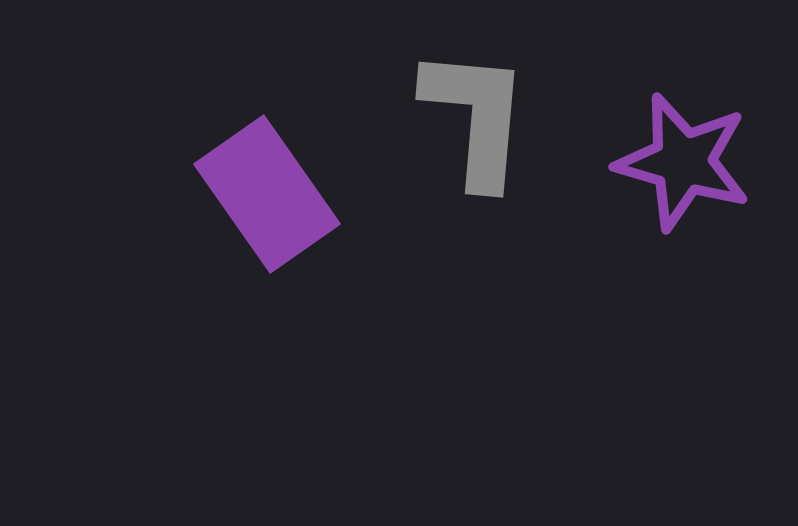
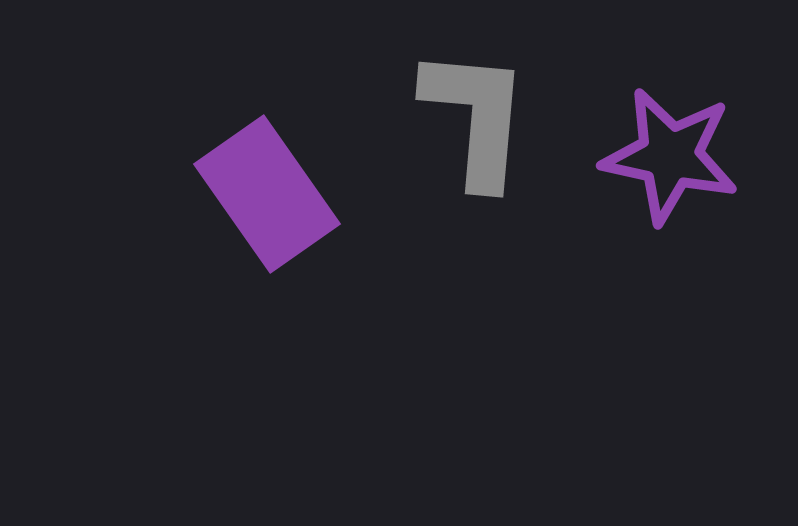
purple star: moved 13 px left, 6 px up; rotated 4 degrees counterclockwise
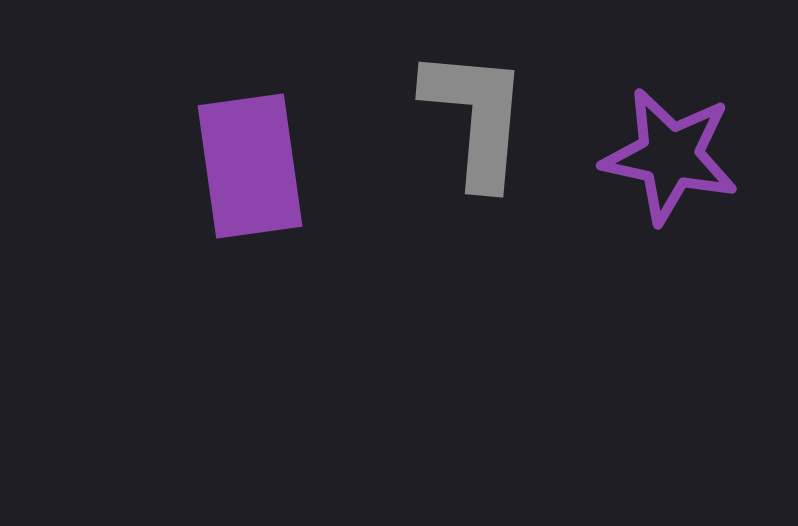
purple rectangle: moved 17 px left, 28 px up; rotated 27 degrees clockwise
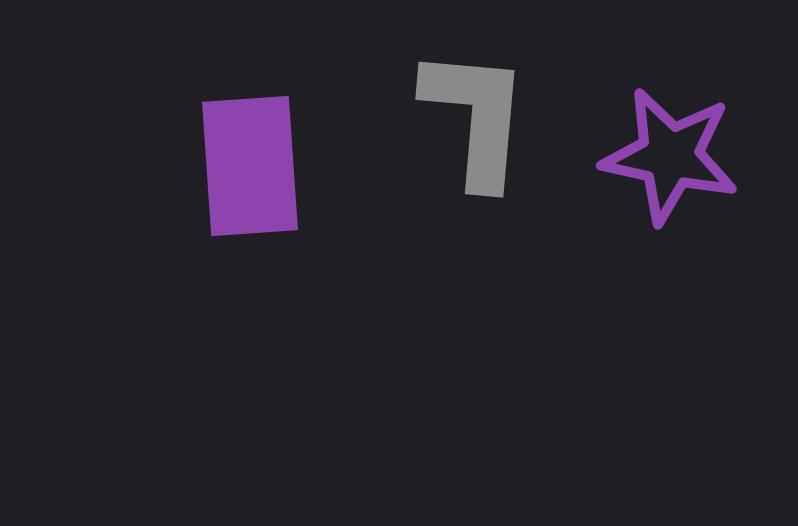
purple rectangle: rotated 4 degrees clockwise
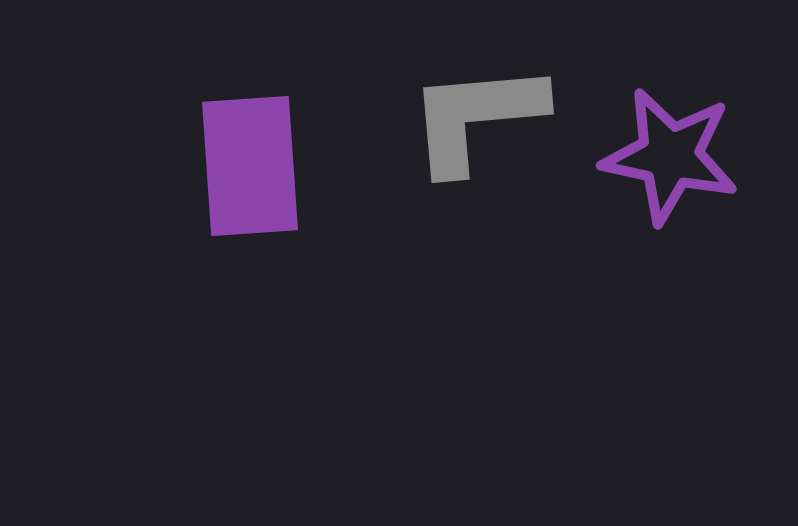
gray L-shape: rotated 100 degrees counterclockwise
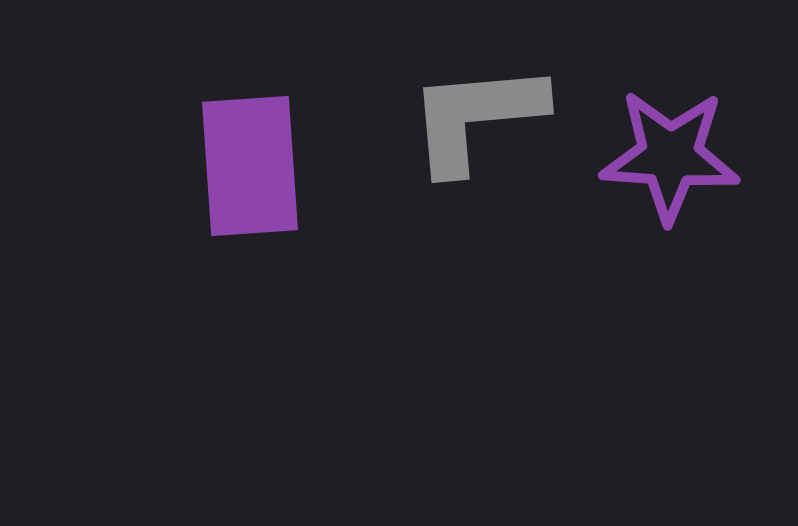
purple star: rotated 8 degrees counterclockwise
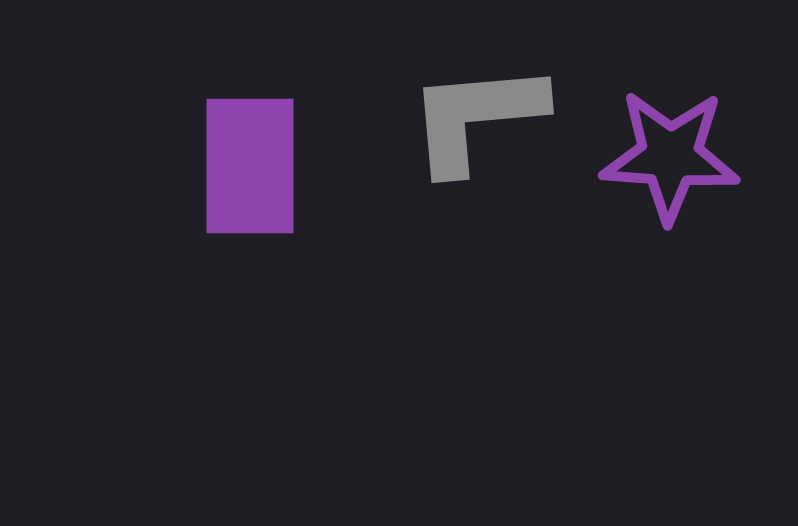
purple rectangle: rotated 4 degrees clockwise
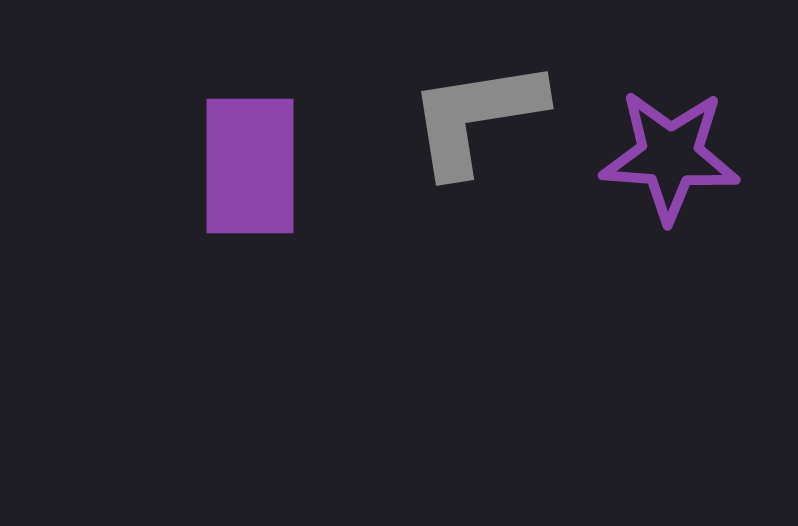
gray L-shape: rotated 4 degrees counterclockwise
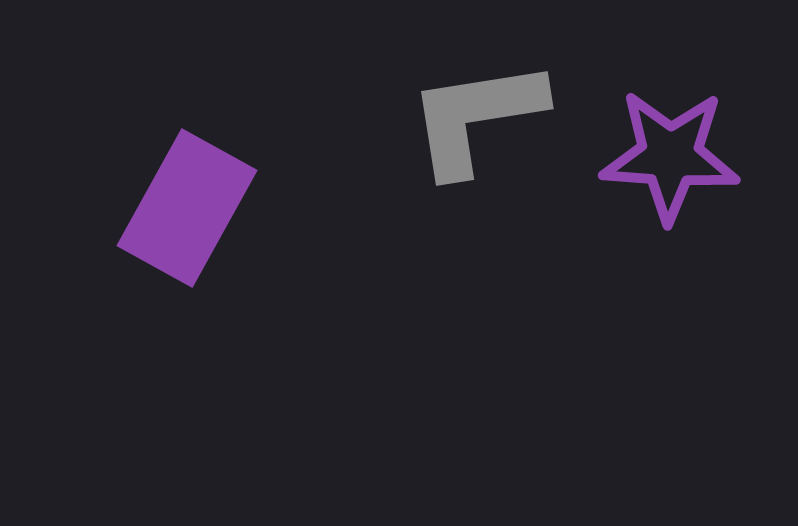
purple rectangle: moved 63 px left, 42 px down; rotated 29 degrees clockwise
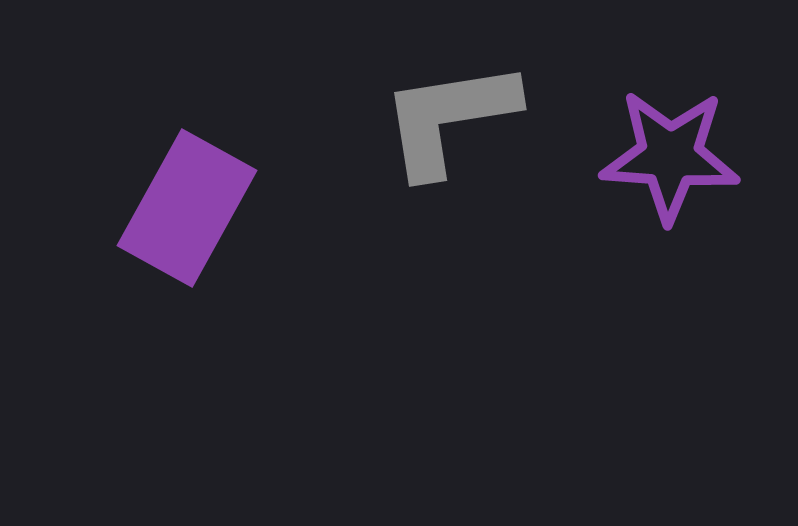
gray L-shape: moved 27 px left, 1 px down
